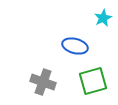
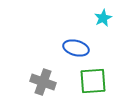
blue ellipse: moved 1 px right, 2 px down
green square: rotated 12 degrees clockwise
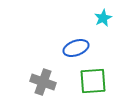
blue ellipse: rotated 35 degrees counterclockwise
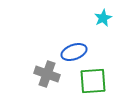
blue ellipse: moved 2 px left, 4 px down
gray cross: moved 4 px right, 8 px up
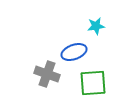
cyan star: moved 7 px left, 8 px down; rotated 18 degrees clockwise
green square: moved 2 px down
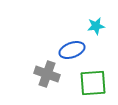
blue ellipse: moved 2 px left, 2 px up
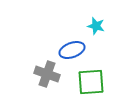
cyan star: rotated 24 degrees clockwise
green square: moved 2 px left, 1 px up
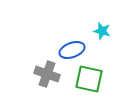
cyan star: moved 6 px right, 5 px down
green square: moved 2 px left, 3 px up; rotated 16 degrees clockwise
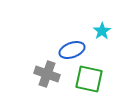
cyan star: rotated 24 degrees clockwise
